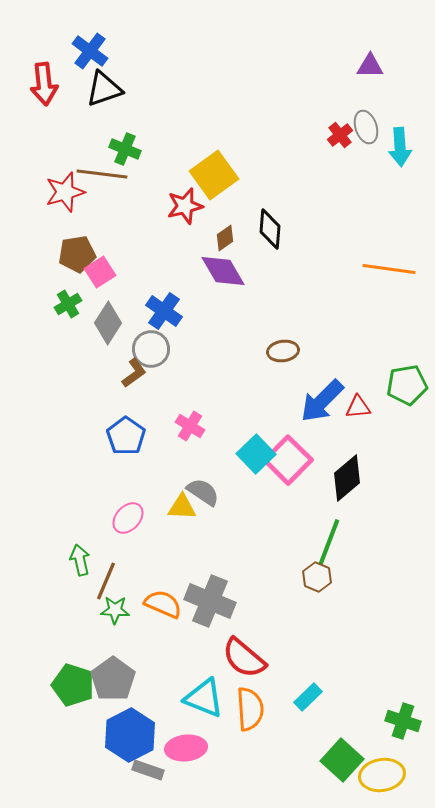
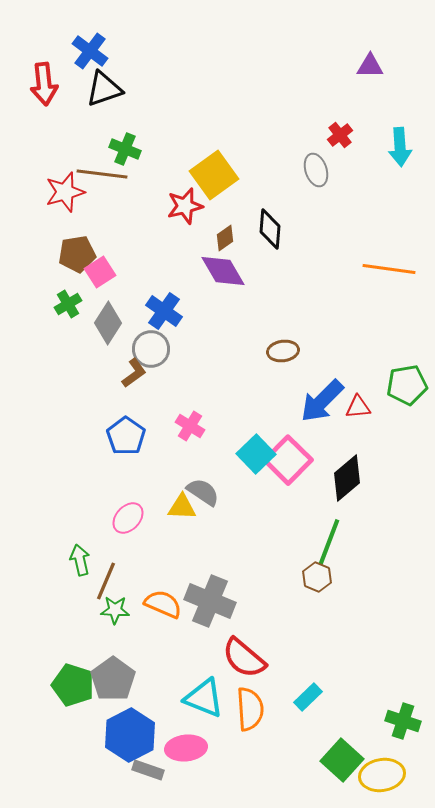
gray ellipse at (366, 127): moved 50 px left, 43 px down
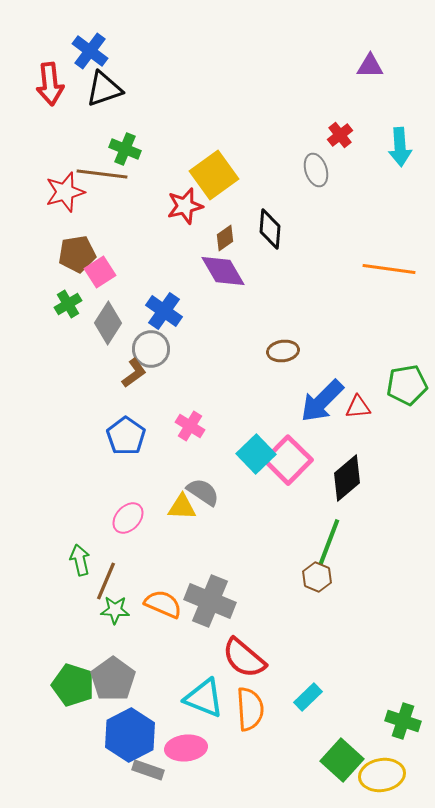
red arrow at (44, 84): moved 6 px right
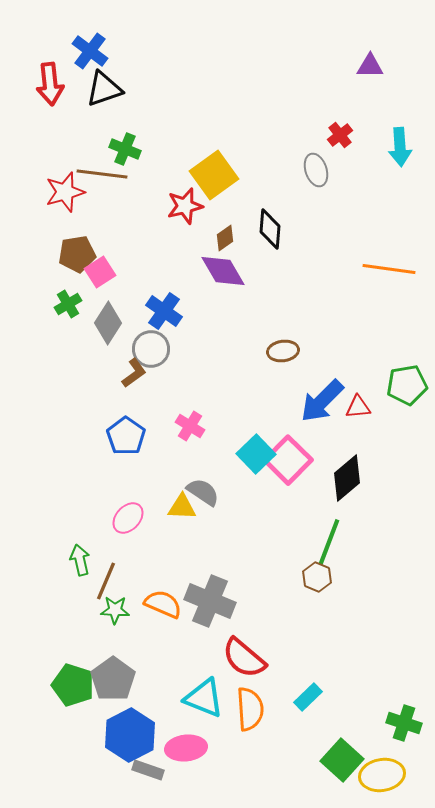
green cross at (403, 721): moved 1 px right, 2 px down
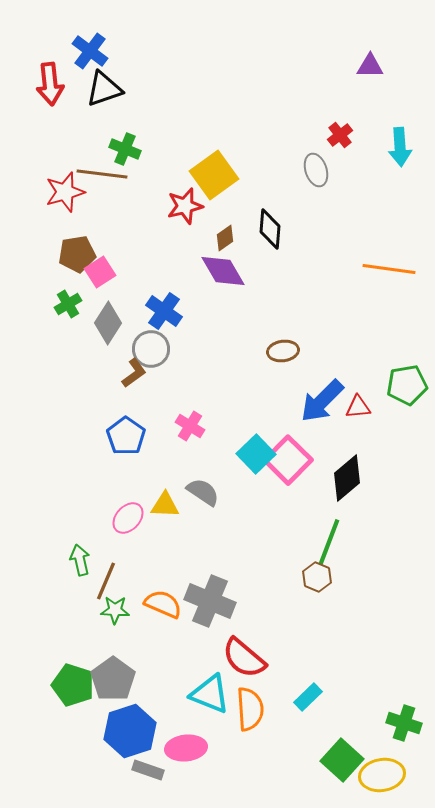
yellow triangle at (182, 507): moved 17 px left, 2 px up
cyan triangle at (204, 698): moved 6 px right, 4 px up
blue hexagon at (130, 735): moved 4 px up; rotated 9 degrees clockwise
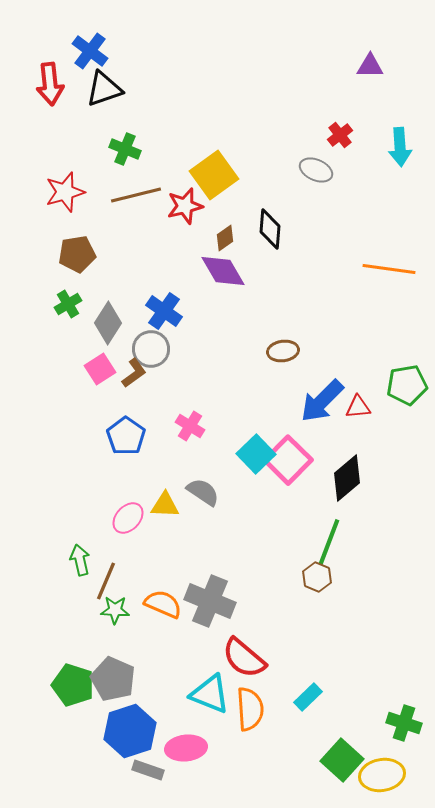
gray ellipse at (316, 170): rotated 48 degrees counterclockwise
brown line at (102, 174): moved 34 px right, 21 px down; rotated 21 degrees counterclockwise
pink square at (100, 272): moved 97 px down
gray pentagon at (113, 679): rotated 12 degrees counterclockwise
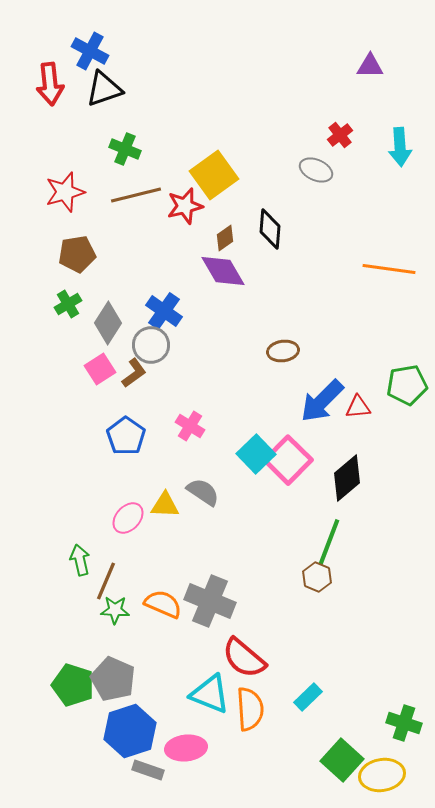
blue cross at (90, 51): rotated 9 degrees counterclockwise
gray circle at (151, 349): moved 4 px up
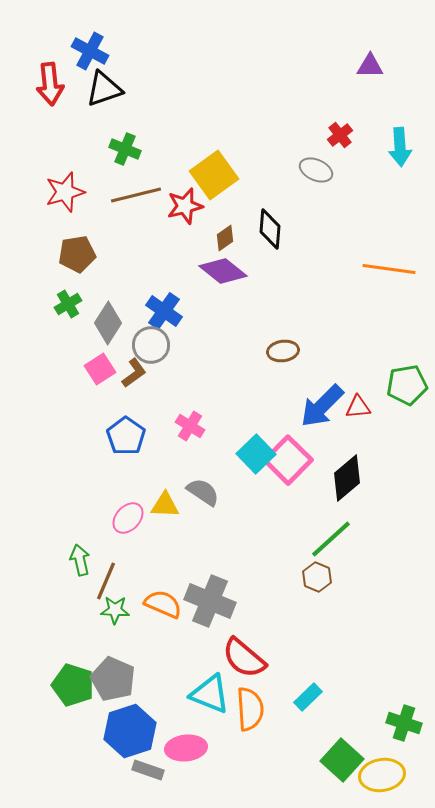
purple diamond at (223, 271): rotated 21 degrees counterclockwise
blue arrow at (322, 401): moved 5 px down
green line at (329, 542): moved 2 px right, 3 px up; rotated 27 degrees clockwise
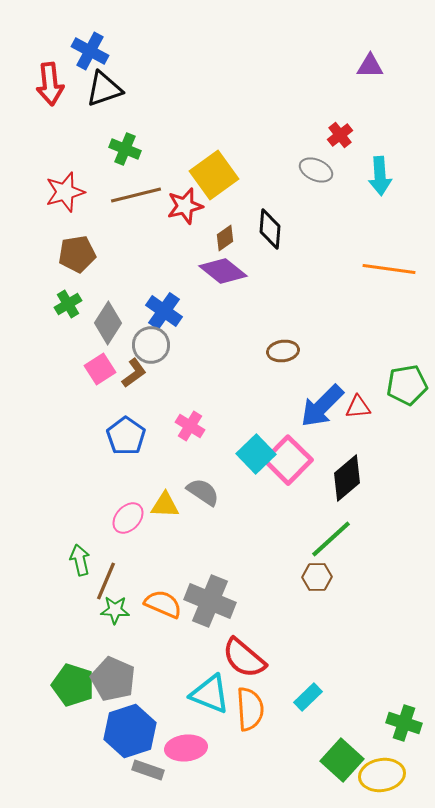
cyan arrow at (400, 147): moved 20 px left, 29 px down
brown hexagon at (317, 577): rotated 24 degrees counterclockwise
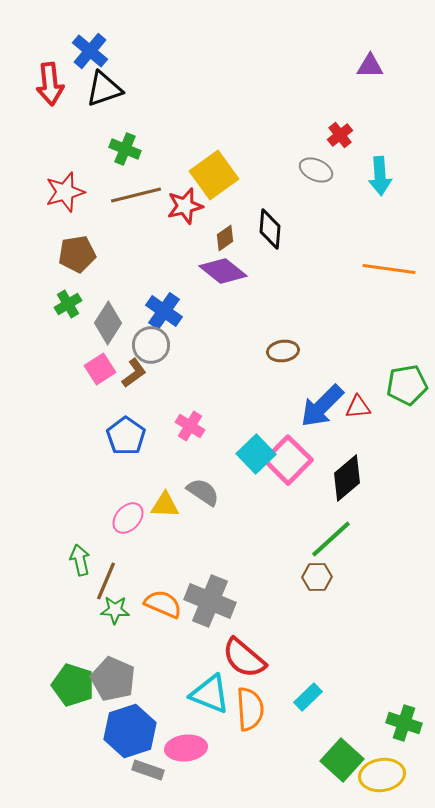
blue cross at (90, 51): rotated 12 degrees clockwise
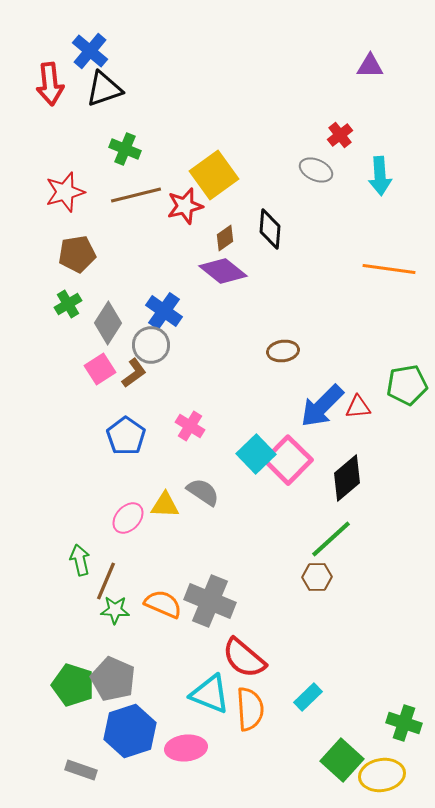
gray rectangle at (148, 770): moved 67 px left
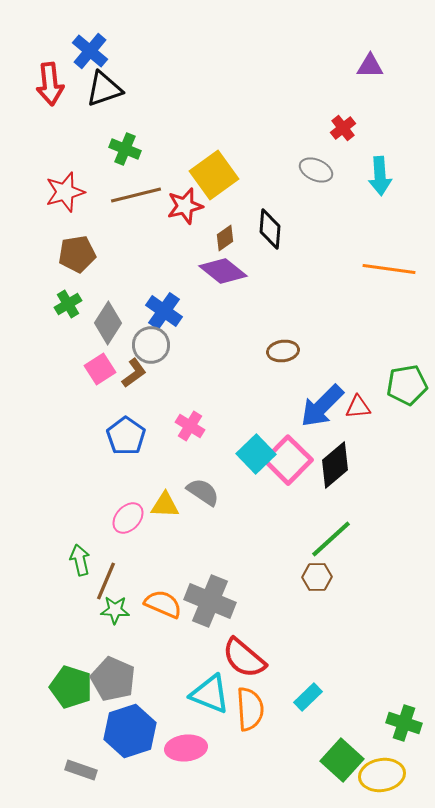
red cross at (340, 135): moved 3 px right, 7 px up
black diamond at (347, 478): moved 12 px left, 13 px up
green pentagon at (73, 685): moved 2 px left, 2 px down
